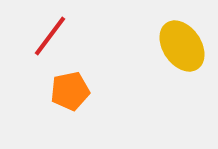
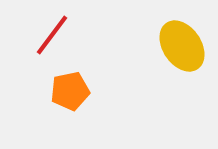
red line: moved 2 px right, 1 px up
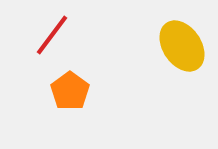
orange pentagon: rotated 24 degrees counterclockwise
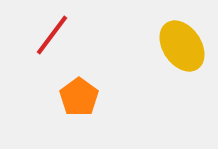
orange pentagon: moved 9 px right, 6 px down
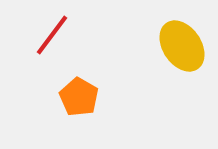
orange pentagon: rotated 6 degrees counterclockwise
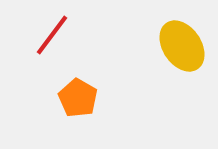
orange pentagon: moved 1 px left, 1 px down
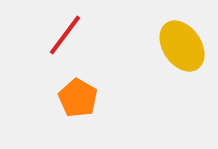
red line: moved 13 px right
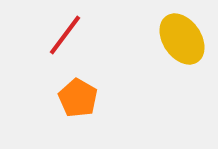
yellow ellipse: moved 7 px up
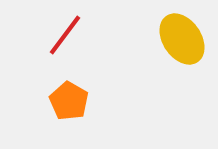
orange pentagon: moved 9 px left, 3 px down
